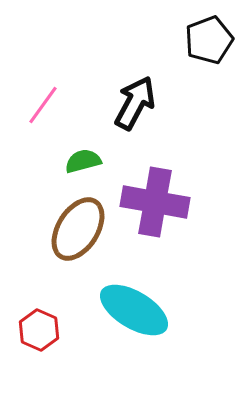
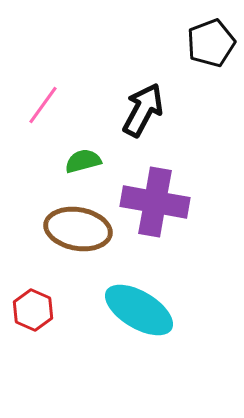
black pentagon: moved 2 px right, 3 px down
black arrow: moved 8 px right, 7 px down
brown ellipse: rotated 68 degrees clockwise
cyan ellipse: moved 5 px right
red hexagon: moved 6 px left, 20 px up
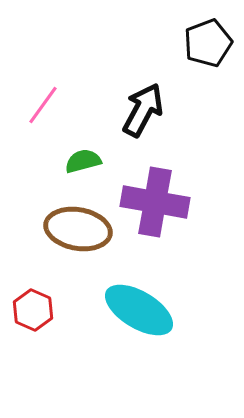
black pentagon: moved 3 px left
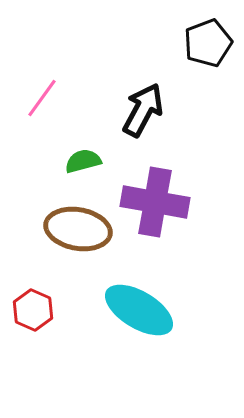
pink line: moved 1 px left, 7 px up
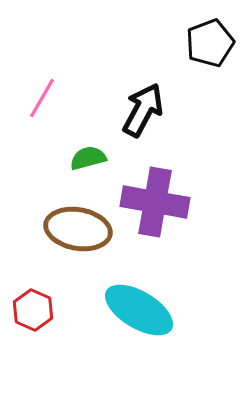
black pentagon: moved 2 px right
pink line: rotated 6 degrees counterclockwise
green semicircle: moved 5 px right, 3 px up
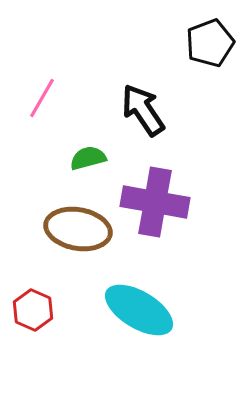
black arrow: rotated 62 degrees counterclockwise
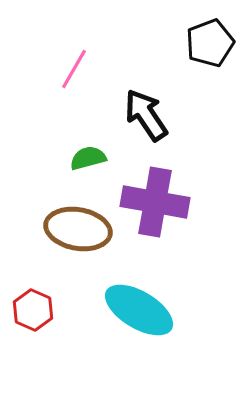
pink line: moved 32 px right, 29 px up
black arrow: moved 3 px right, 5 px down
